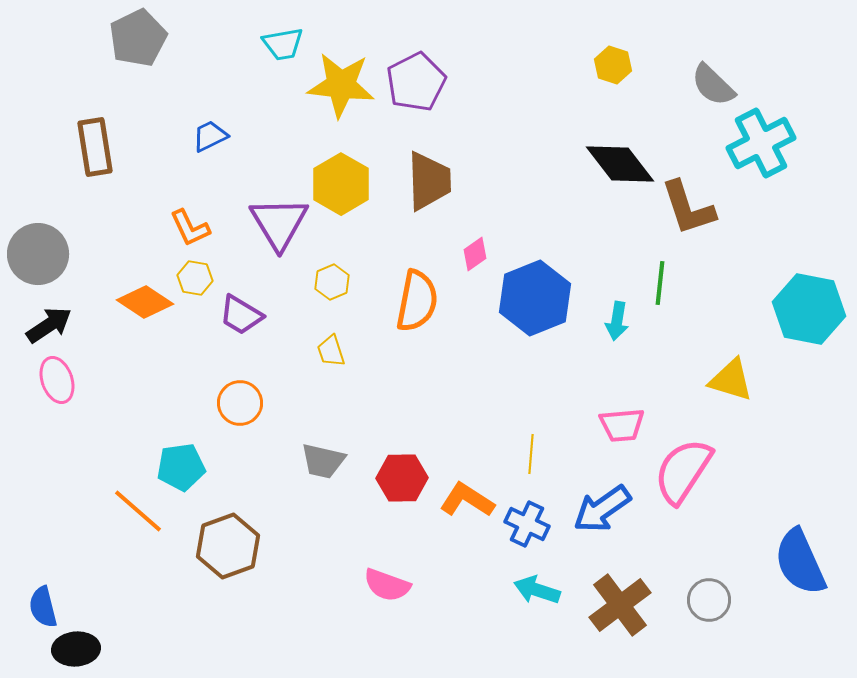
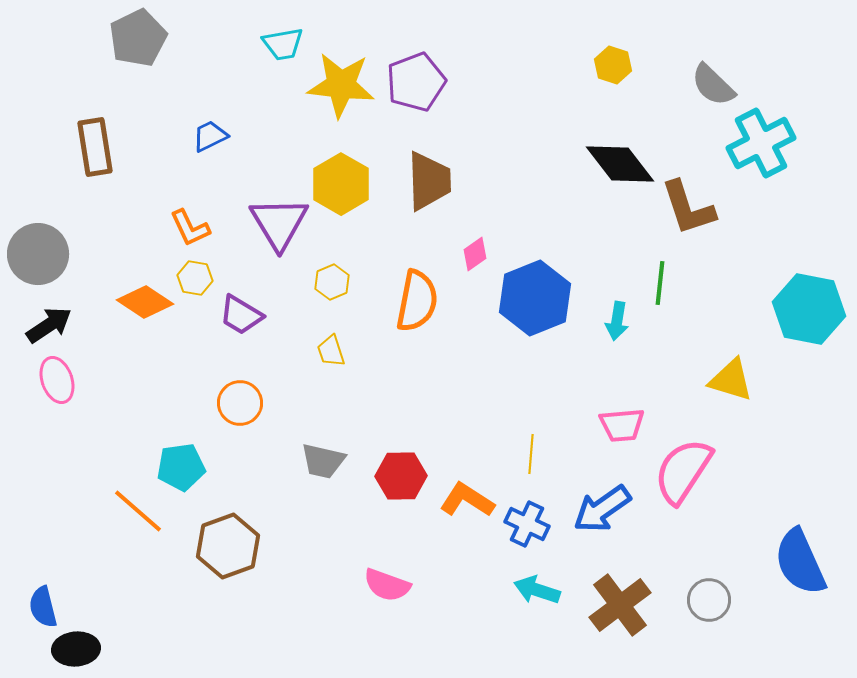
purple pentagon at (416, 82): rotated 6 degrees clockwise
red hexagon at (402, 478): moved 1 px left, 2 px up
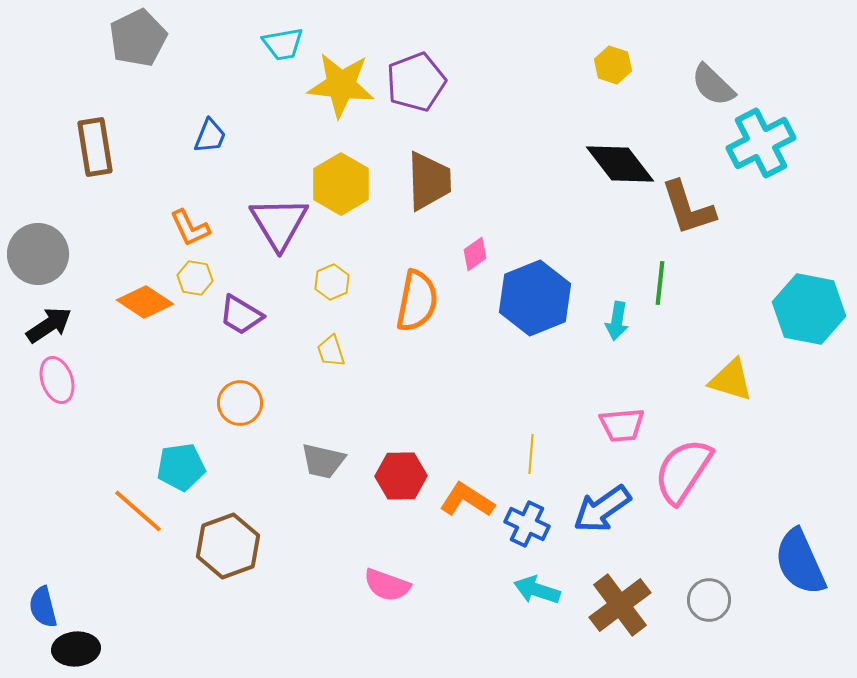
blue trapezoid at (210, 136): rotated 138 degrees clockwise
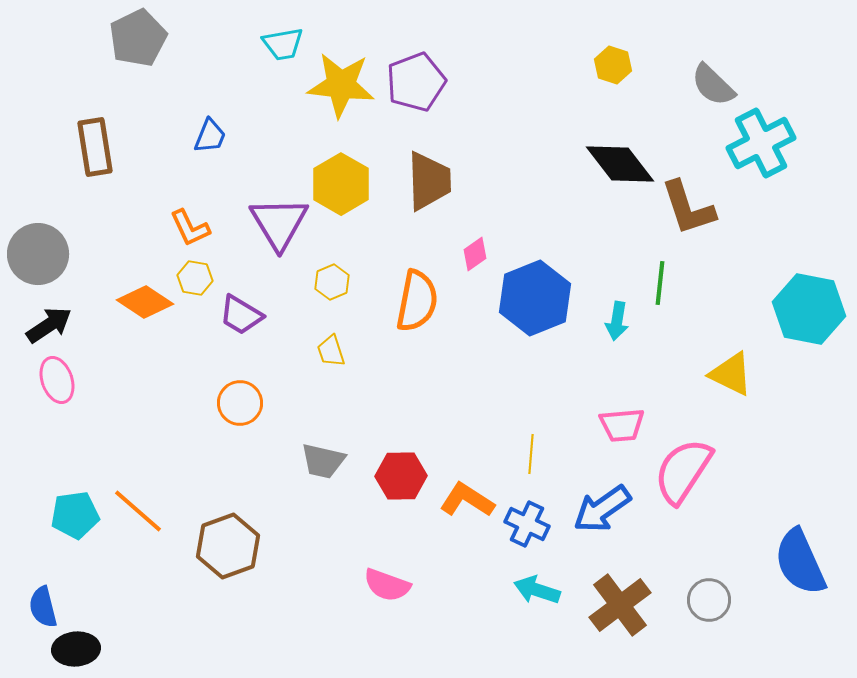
yellow triangle at (731, 380): moved 6 px up; rotated 9 degrees clockwise
cyan pentagon at (181, 467): moved 106 px left, 48 px down
